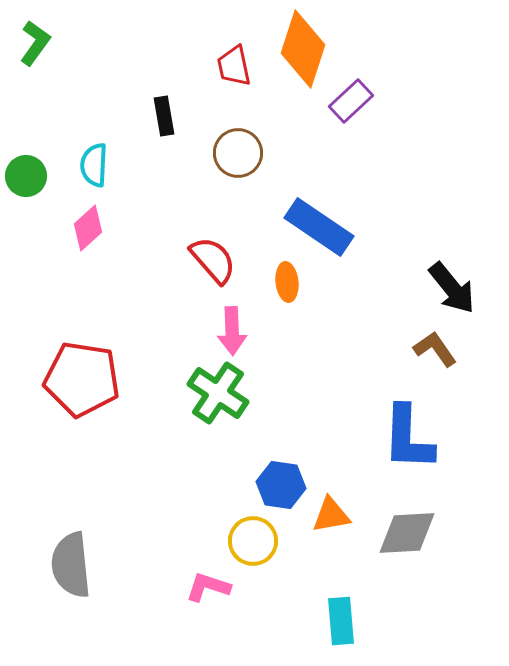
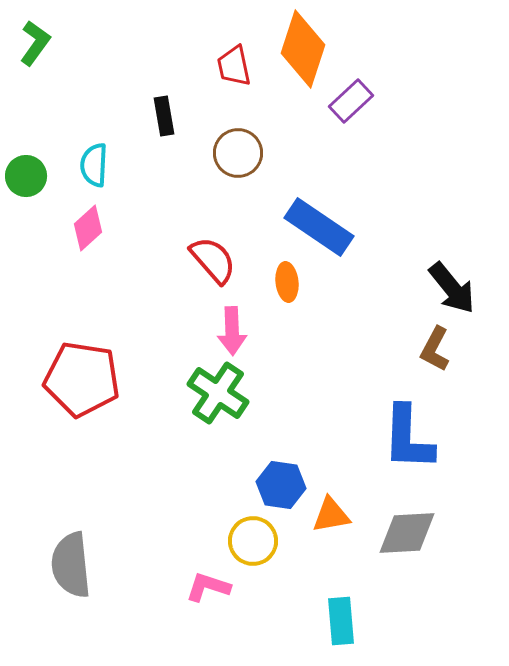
brown L-shape: rotated 117 degrees counterclockwise
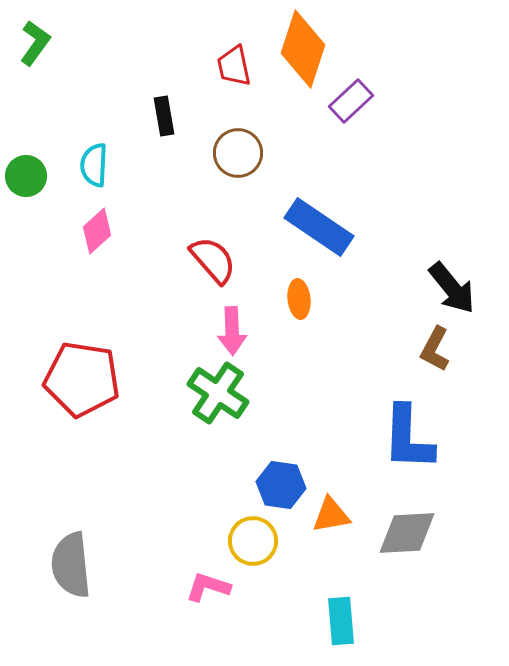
pink diamond: moved 9 px right, 3 px down
orange ellipse: moved 12 px right, 17 px down
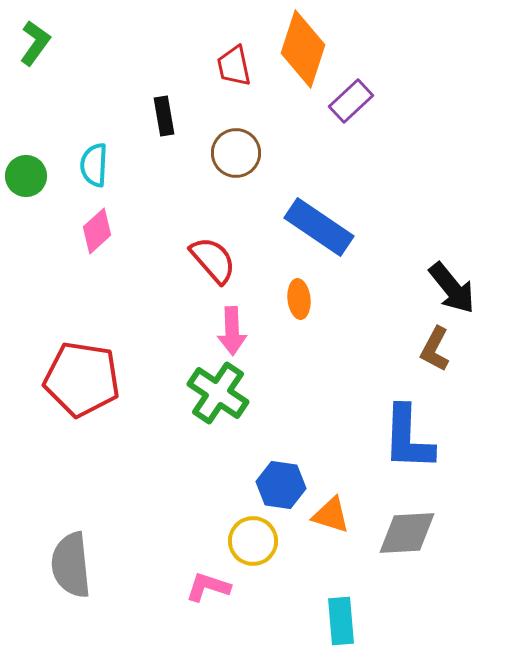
brown circle: moved 2 px left
orange triangle: rotated 27 degrees clockwise
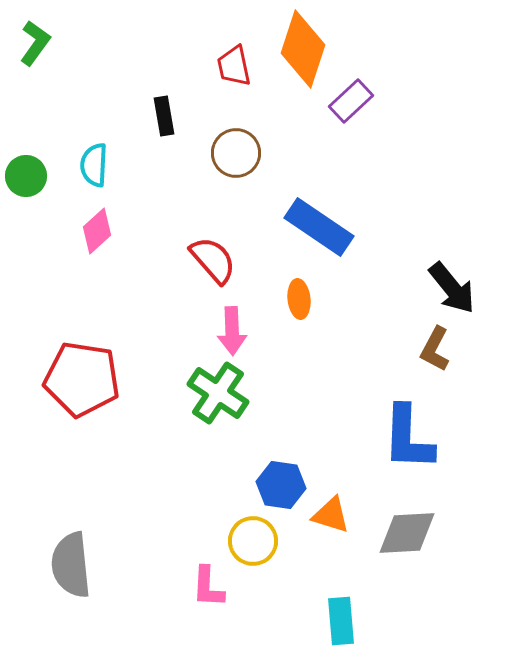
pink L-shape: rotated 105 degrees counterclockwise
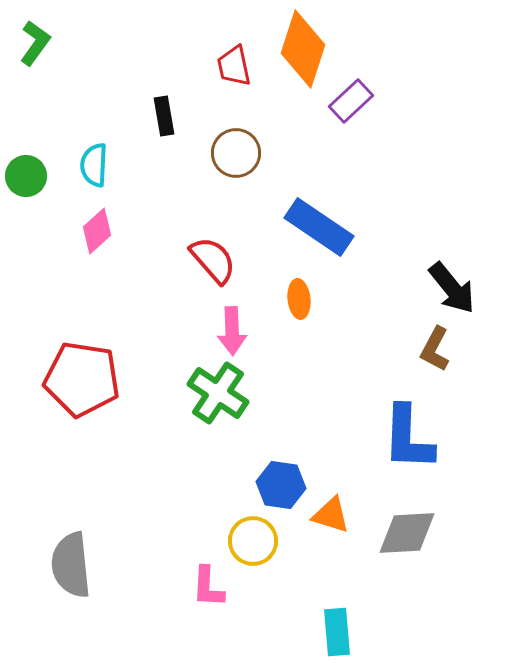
cyan rectangle: moved 4 px left, 11 px down
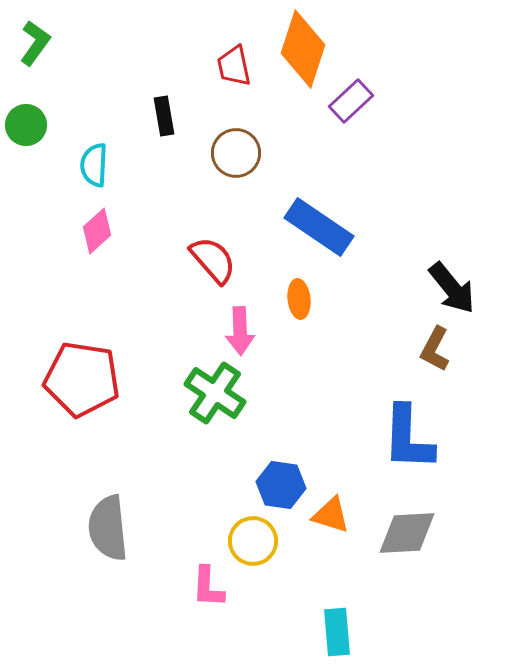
green circle: moved 51 px up
pink arrow: moved 8 px right
green cross: moved 3 px left
gray semicircle: moved 37 px right, 37 px up
